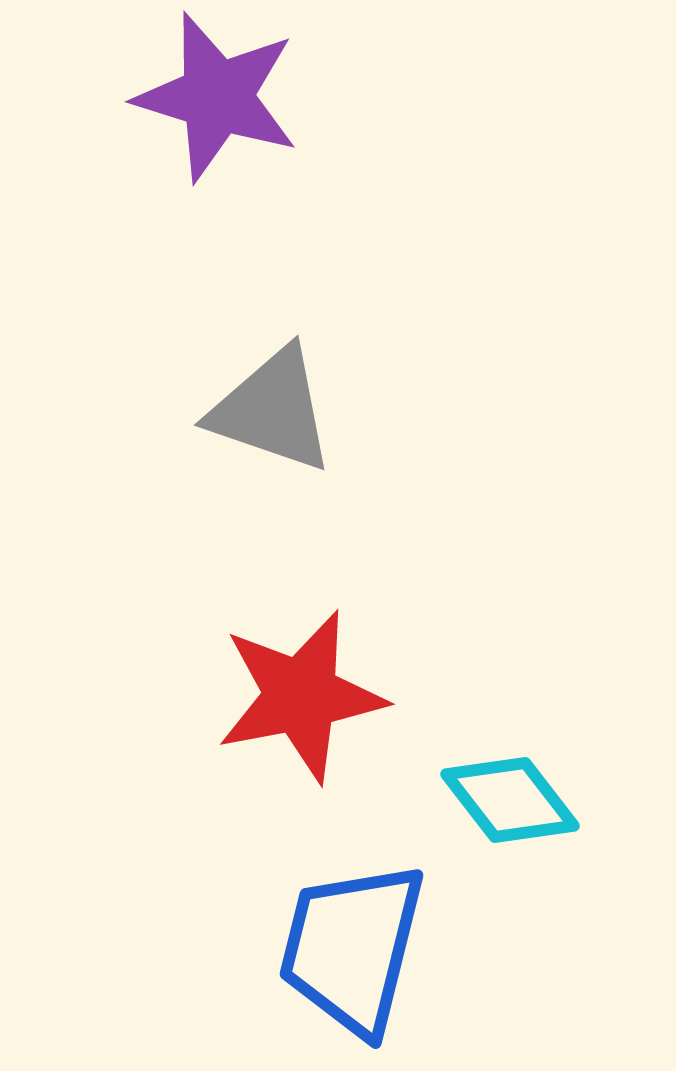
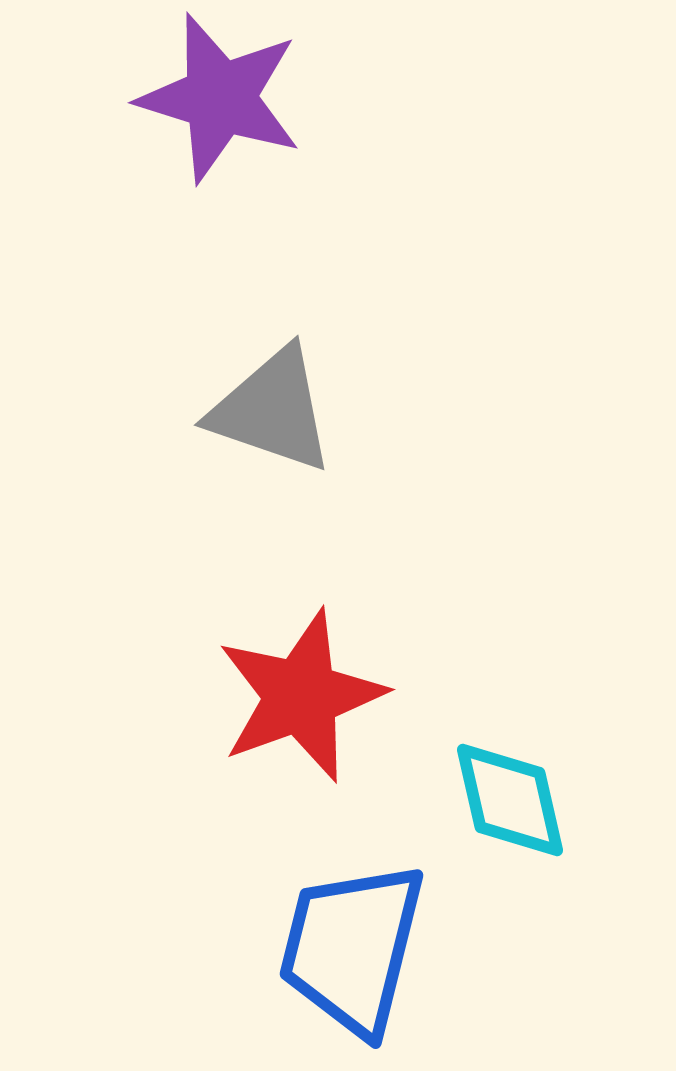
purple star: moved 3 px right, 1 px down
red star: rotated 9 degrees counterclockwise
cyan diamond: rotated 25 degrees clockwise
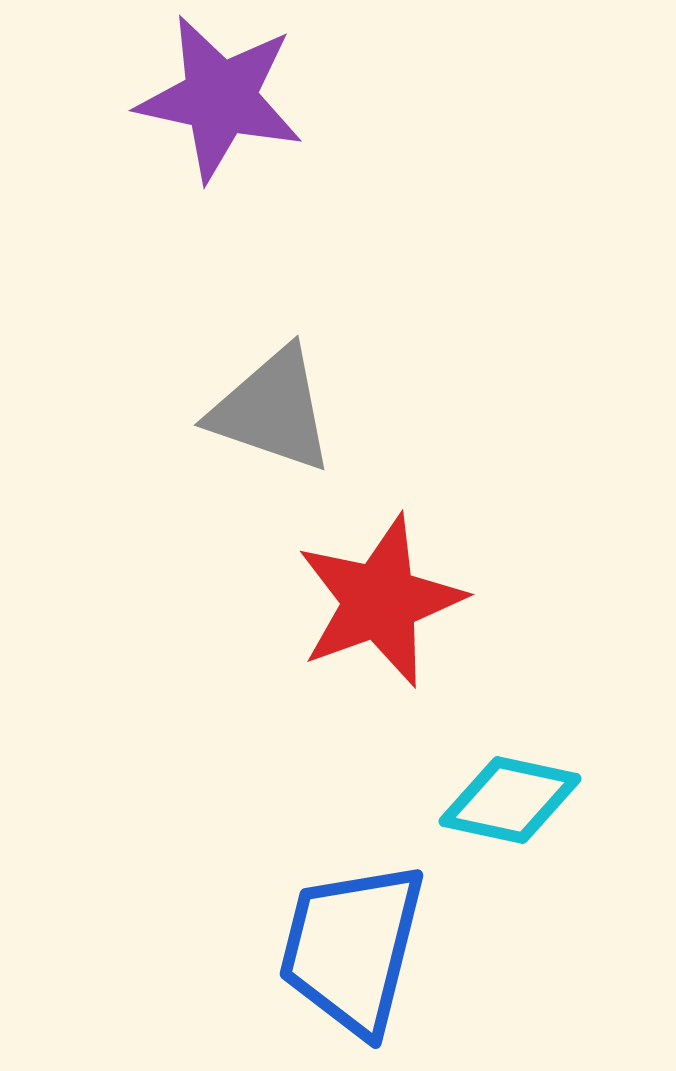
purple star: rotated 5 degrees counterclockwise
red star: moved 79 px right, 95 px up
cyan diamond: rotated 65 degrees counterclockwise
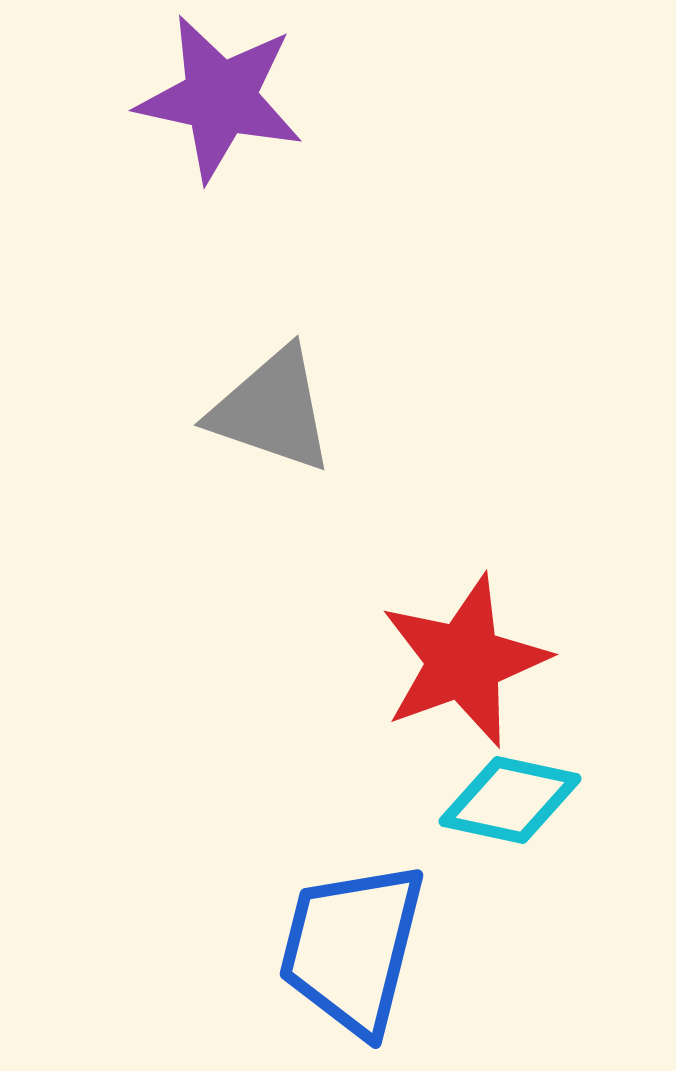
red star: moved 84 px right, 60 px down
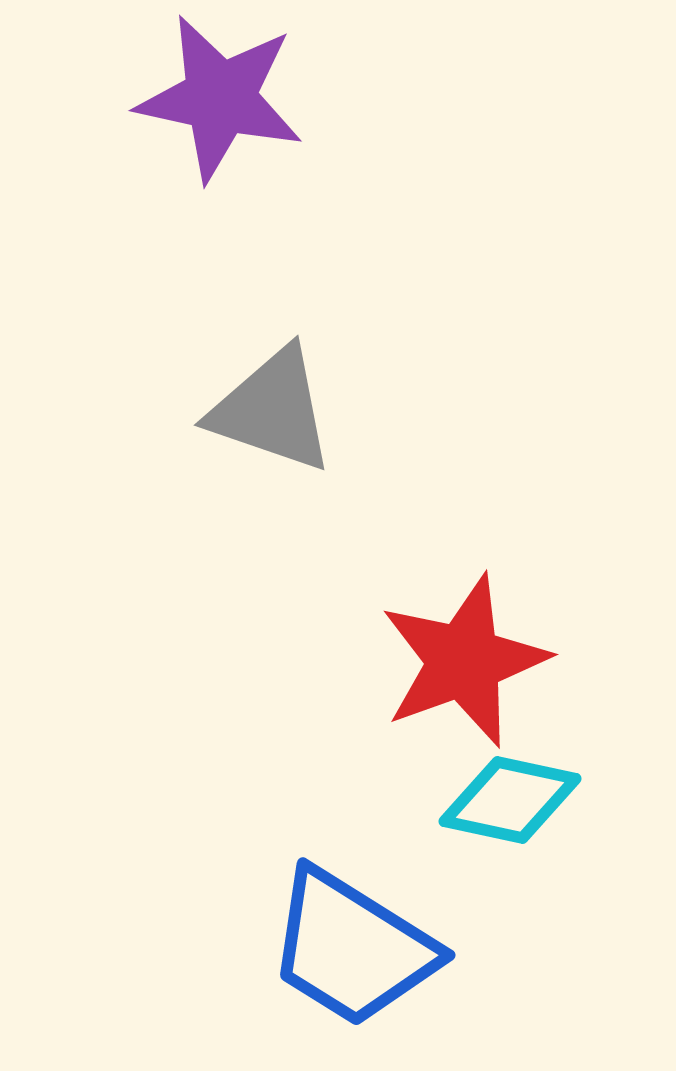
blue trapezoid: rotated 72 degrees counterclockwise
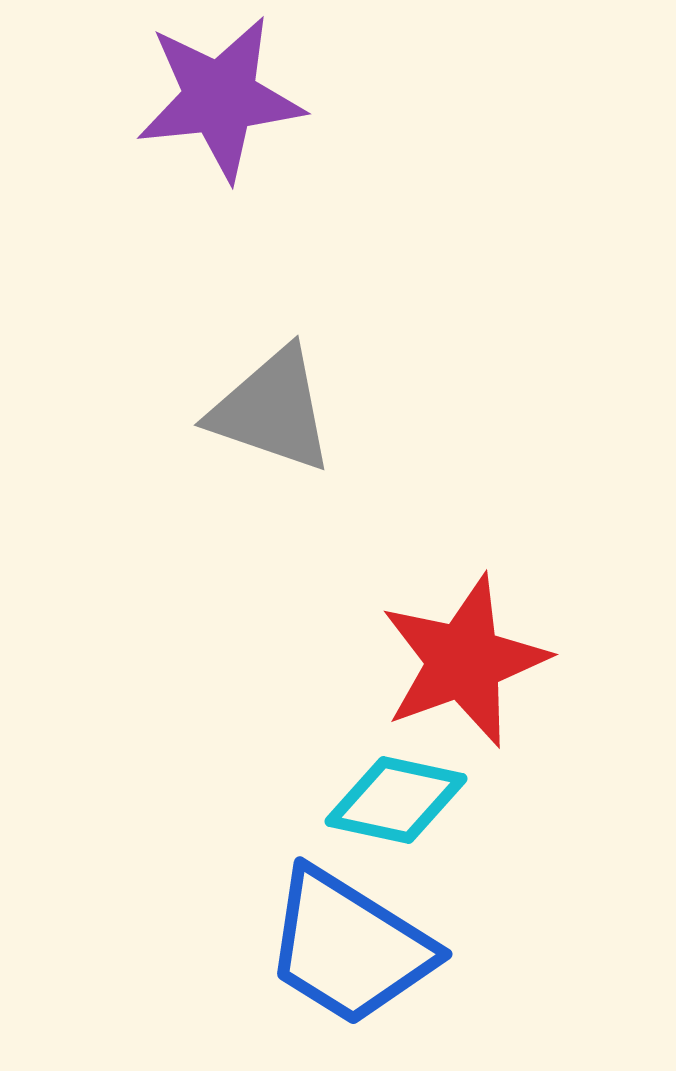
purple star: rotated 18 degrees counterclockwise
cyan diamond: moved 114 px left
blue trapezoid: moved 3 px left, 1 px up
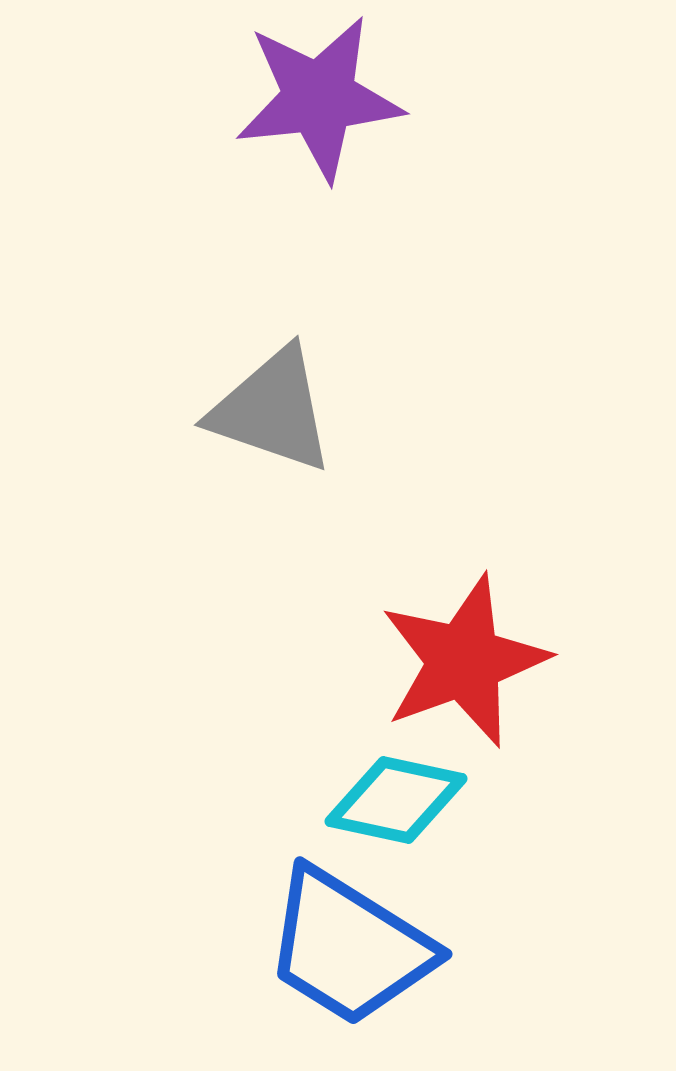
purple star: moved 99 px right
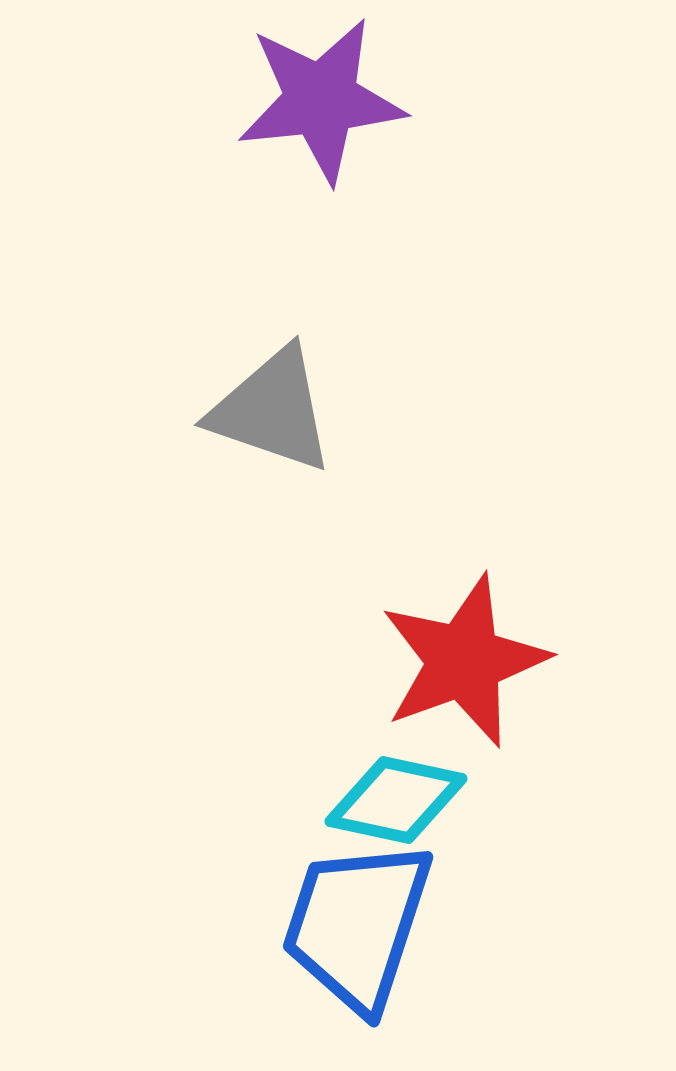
purple star: moved 2 px right, 2 px down
blue trapezoid: moved 8 px right, 22 px up; rotated 76 degrees clockwise
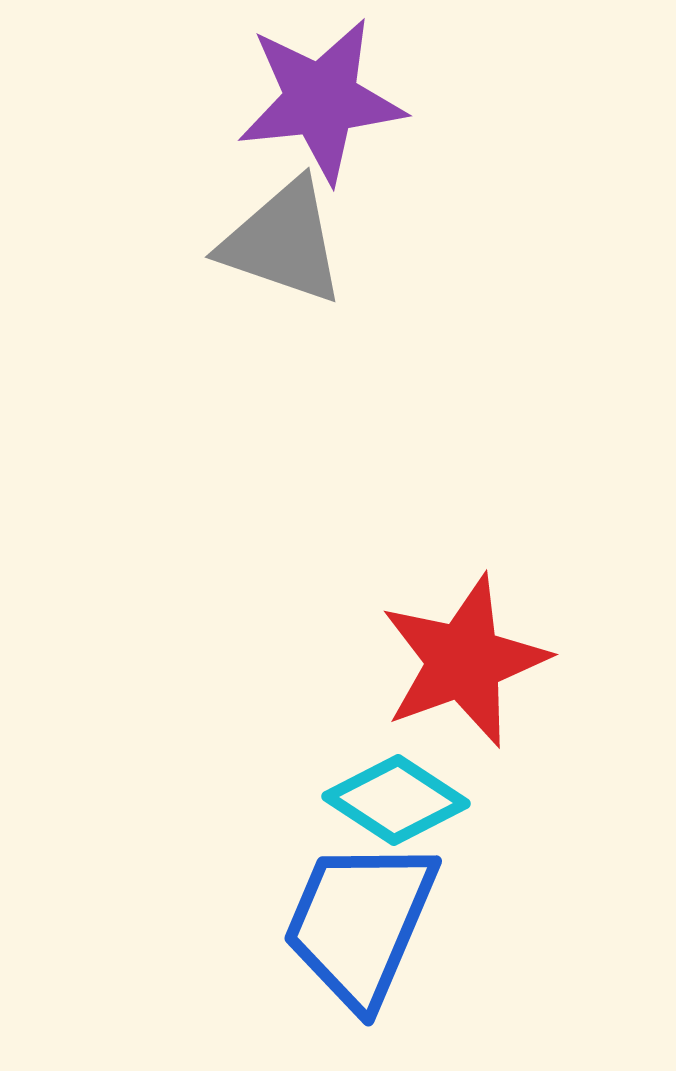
gray triangle: moved 11 px right, 168 px up
cyan diamond: rotated 21 degrees clockwise
blue trapezoid: moved 3 px right, 2 px up; rotated 5 degrees clockwise
